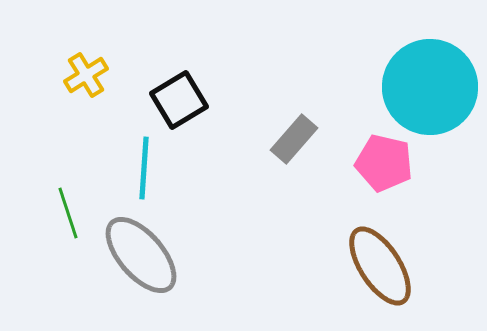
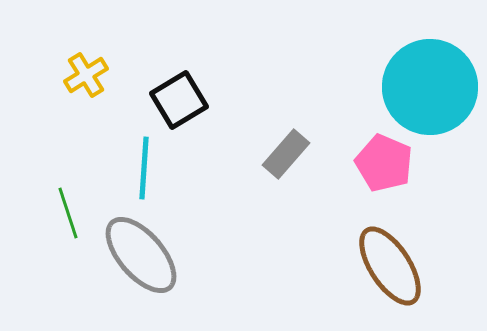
gray rectangle: moved 8 px left, 15 px down
pink pentagon: rotated 10 degrees clockwise
brown ellipse: moved 10 px right
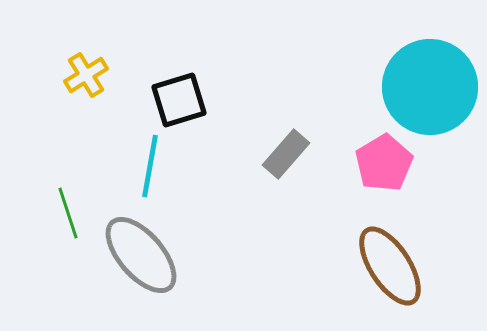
black square: rotated 14 degrees clockwise
pink pentagon: rotated 18 degrees clockwise
cyan line: moved 6 px right, 2 px up; rotated 6 degrees clockwise
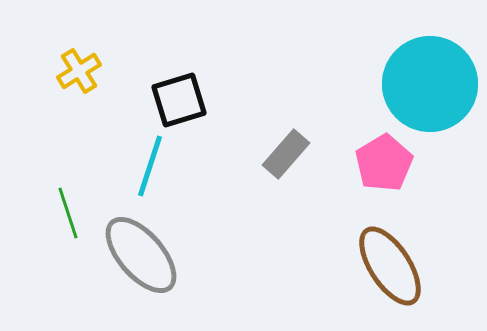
yellow cross: moved 7 px left, 4 px up
cyan circle: moved 3 px up
cyan line: rotated 8 degrees clockwise
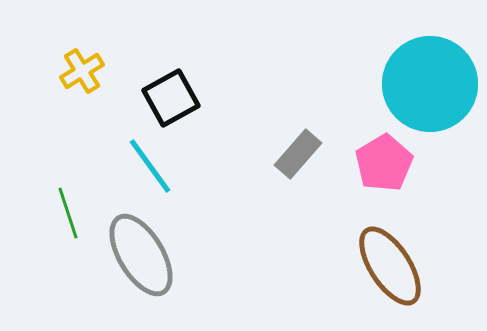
yellow cross: moved 3 px right
black square: moved 8 px left, 2 px up; rotated 12 degrees counterclockwise
gray rectangle: moved 12 px right
cyan line: rotated 54 degrees counterclockwise
gray ellipse: rotated 10 degrees clockwise
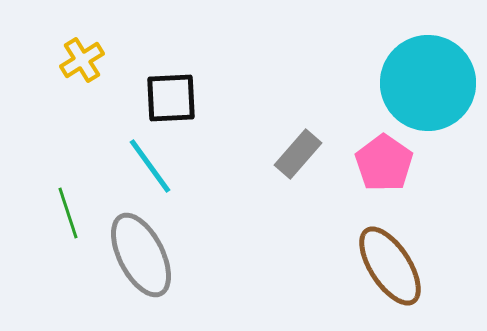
yellow cross: moved 11 px up
cyan circle: moved 2 px left, 1 px up
black square: rotated 26 degrees clockwise
pink pentagon: rotated 6 degrees counterclockwise
gray ellipse: rotated 4 degrees clockwise
